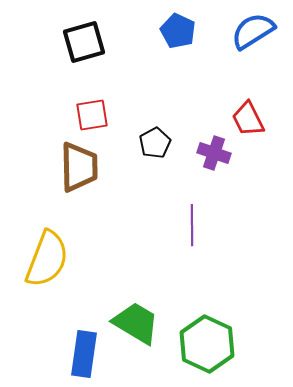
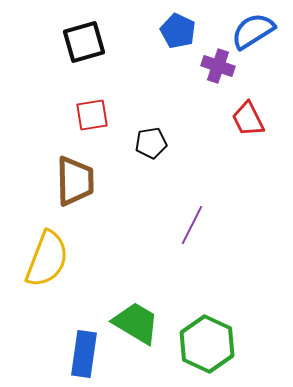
black pentagon: moved 4 px left; rotated 20 degrees clockwise
purple cross: moved 4 px right, 87 px up
brown trapezoid: moved 4 px left, 14 px down
purple line: rotated 27 degrees clockwise
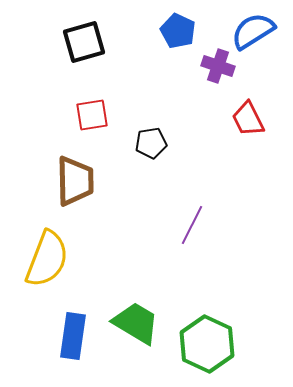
blue rectangle: moved 11 px left, 18 px up
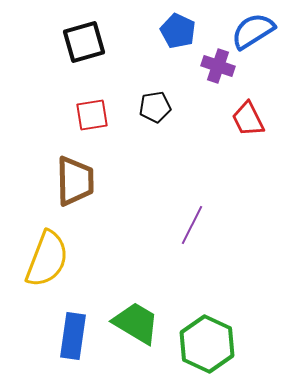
black pentagon: moved 4 px right, 36 px up
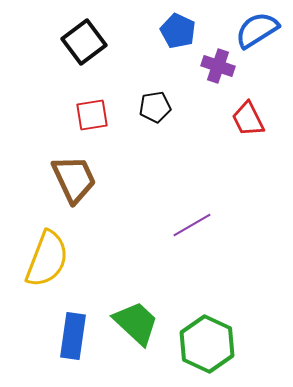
blue semicircle: moved 4 px right, 1 px up
black square: rotated 21 degrees counterclockwise
brown trapezoid: moved 1 px left, 2 px up; rotated 24 degrees counterclockwise
purple line: rotated 33 degrees clockwise
green trapezoid: rotated 12 degrees clockwise
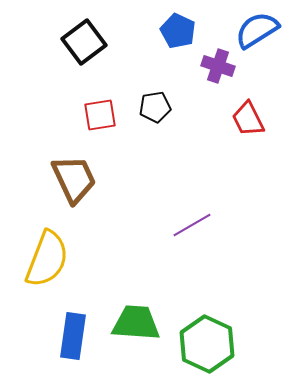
red square: moved 8 px right
green trapezoid: rotated 39 degrees counterclockwise
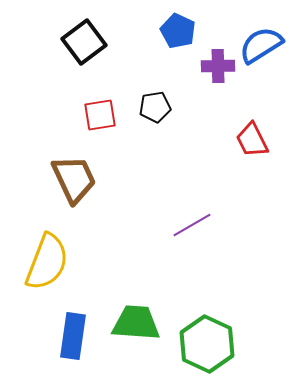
blue semicircle: moved 4 px right, 15 px down
purple cross: rotated 20 degrees counterclockwise
red trapezoid: moved 4 px right, 21 px down
yellow semicircle: moved 3 px down
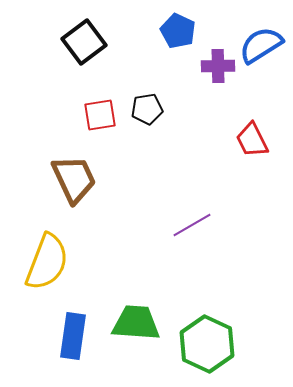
black pentagon: moved 8 px left, 2 px down
